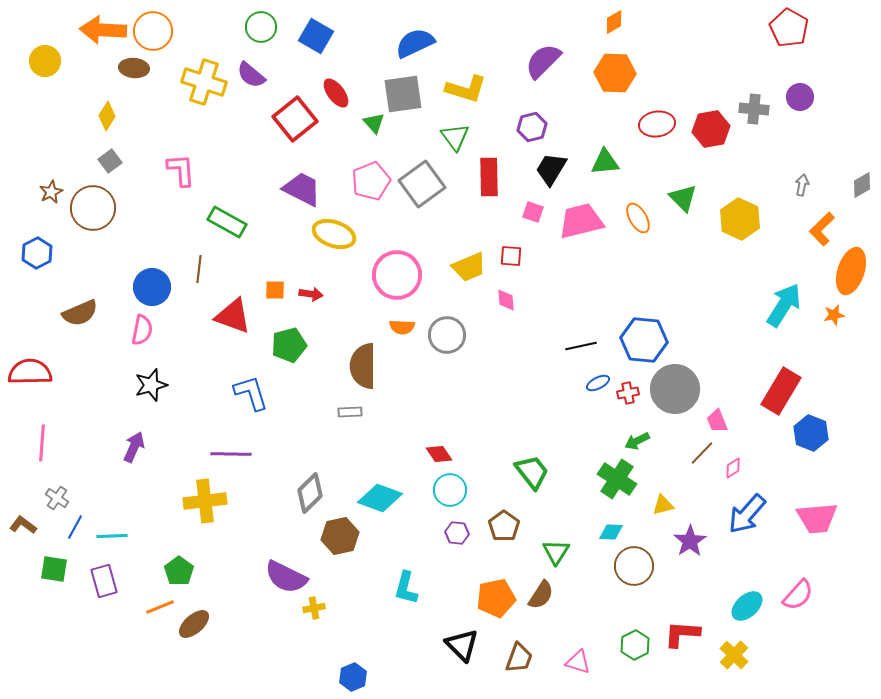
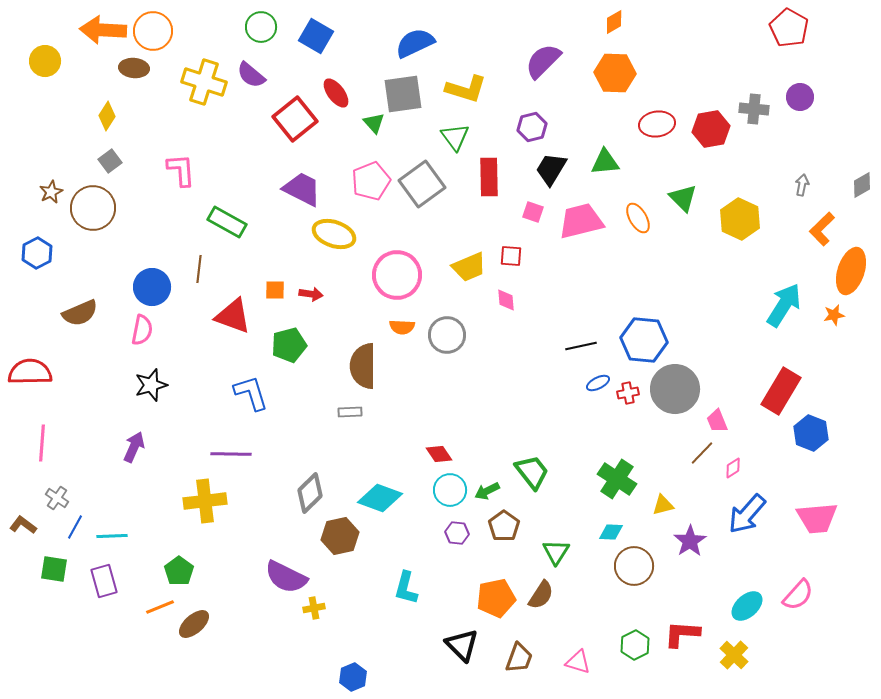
green arrow at (637, 441): moved 150 px left, 50 px down
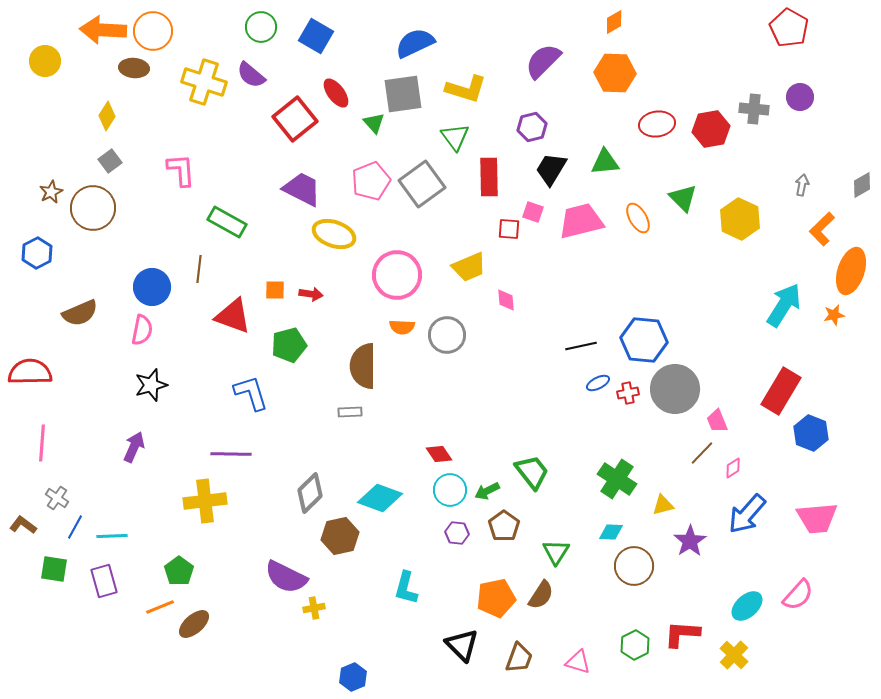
red square at (511, 256): moved 2 px left, 27 px up
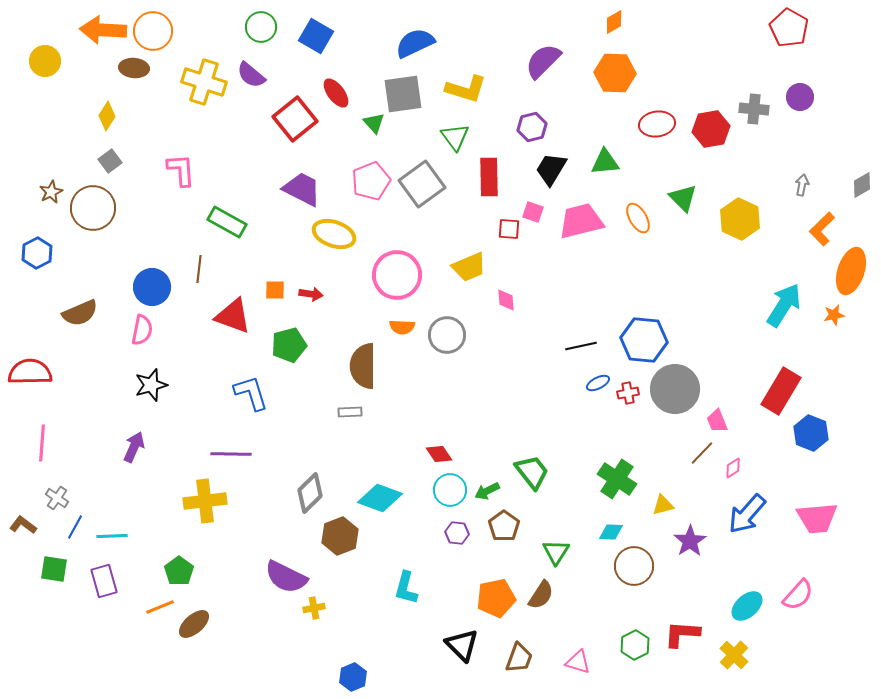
brown hexagon at (340, 536): rotated 9 degrees counterclockwise
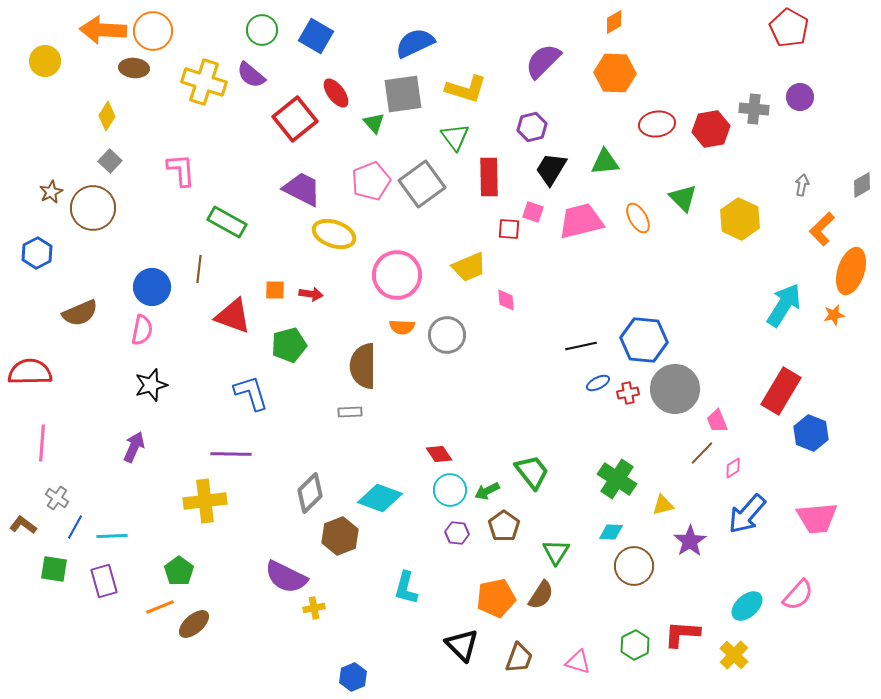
green circle at (261, 27): moved 1 px right, 3 px down
gray square at (110, 161): rotated 10 degrees counterclockwise
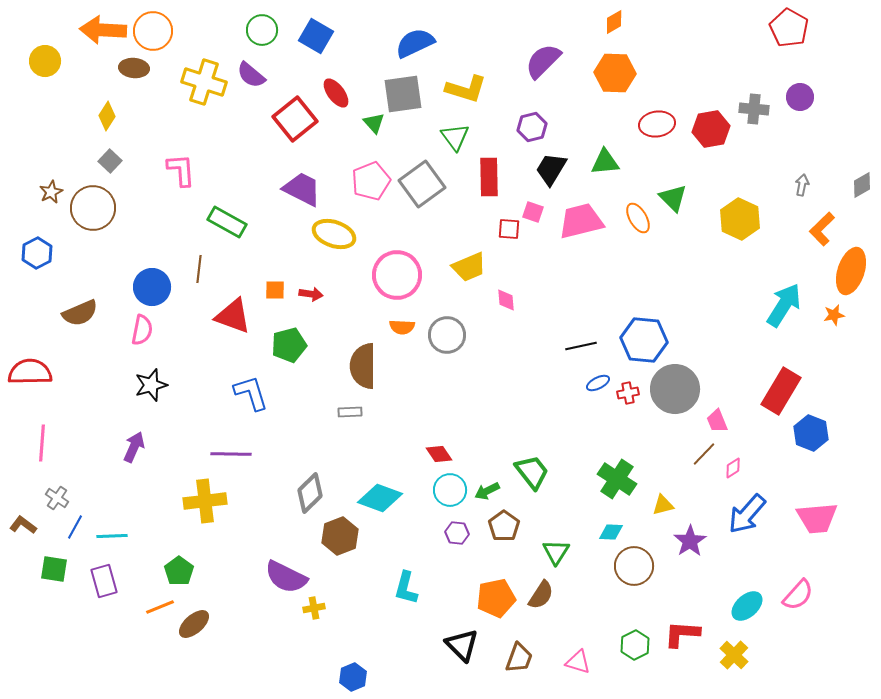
green triangle at (683, 198): moved 10 px left
brown line at (702, 453): moved 2 px right, 1 px down
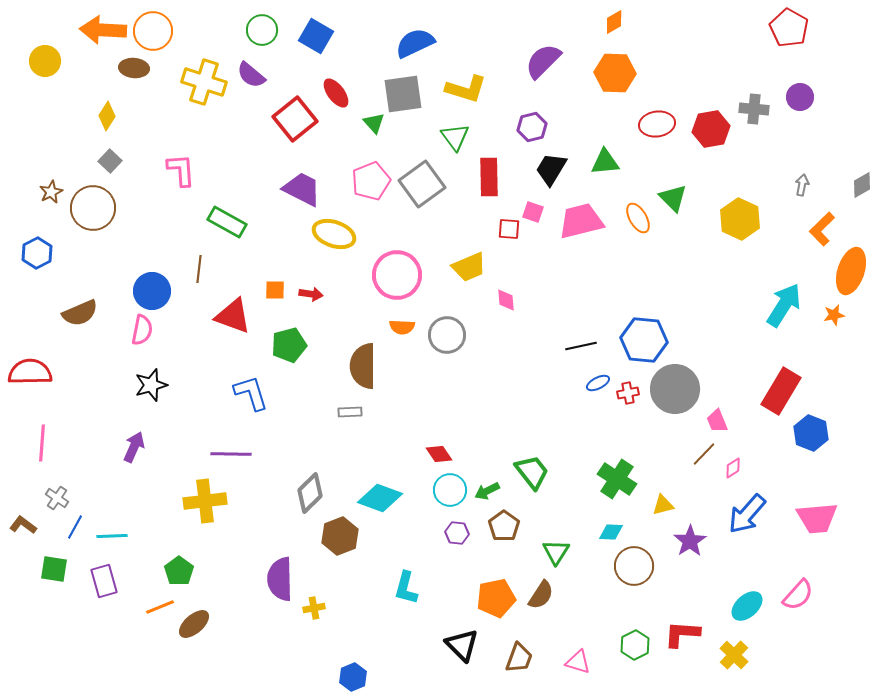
blue circle at (152, 287): moved 4 px down
purple semicircle at (286, 577): moved 6 px left, 2 px down; rotated 63 degrees clockwise
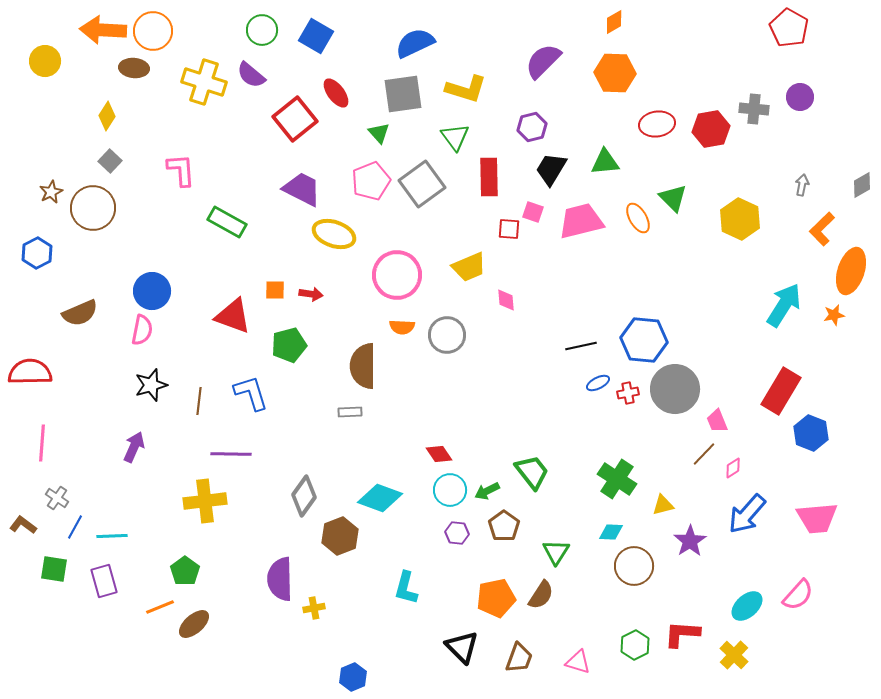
green triangle at (374, 123): moved 5 px right, 10 px down
brown line at (199, 269): moved 132 px down
gray diamond at (310, 493): moved 6 px left, 3 px down; rotated 9 degrees counterclockwise
green pentagon at (179, 571): moved 6 px right
black triangle at (462, 645): moved 2 px down
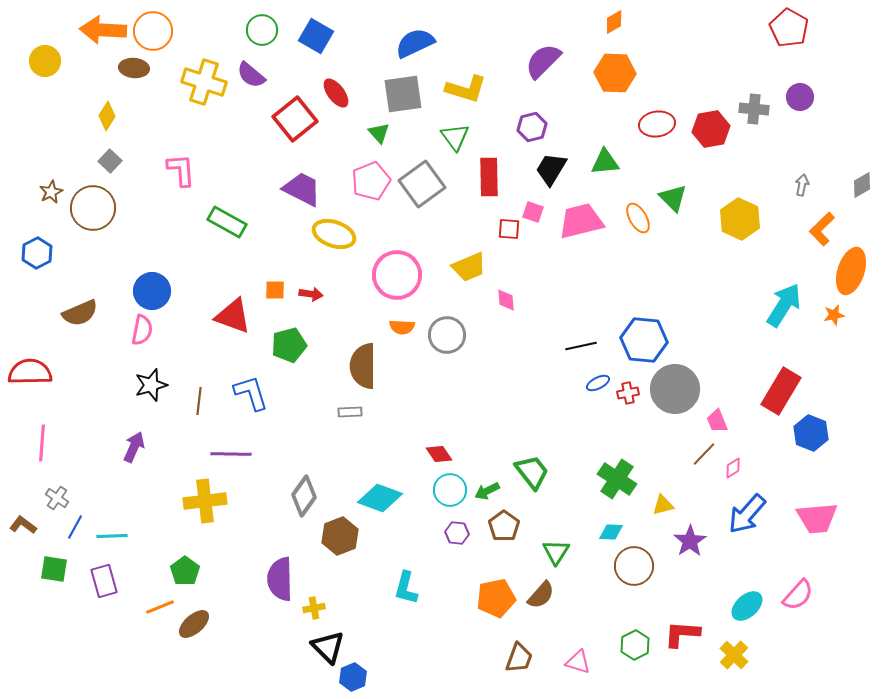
brown semicircle at (541, 595): rotated 8 degrees clockwise
black triangle at (462, 647): moved 134 px left
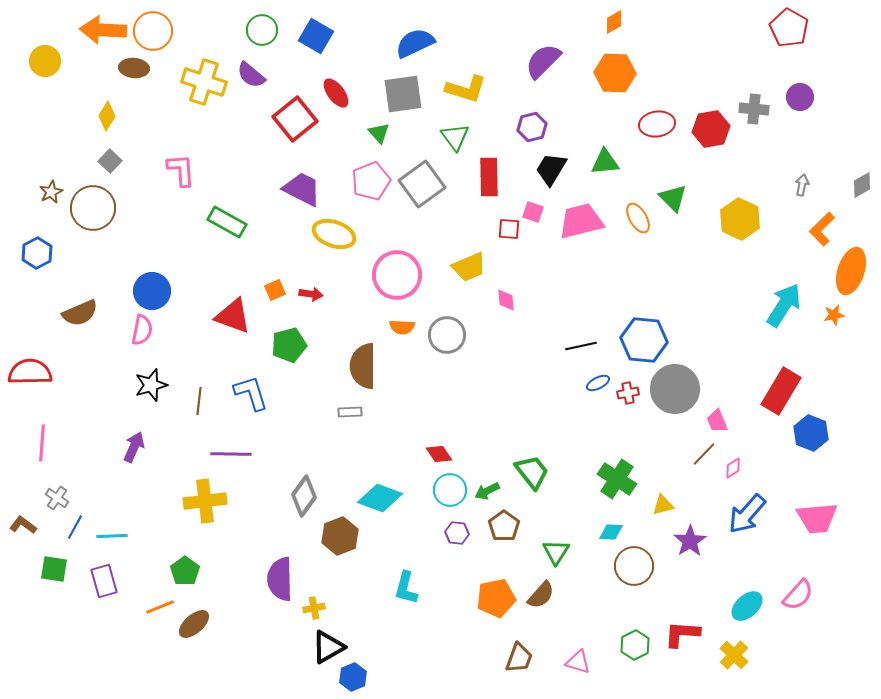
orange square at (275, 290): rotated 25 degrees counterclockwise
black triangle at (328, 647): rotated 45 degrees clockwise
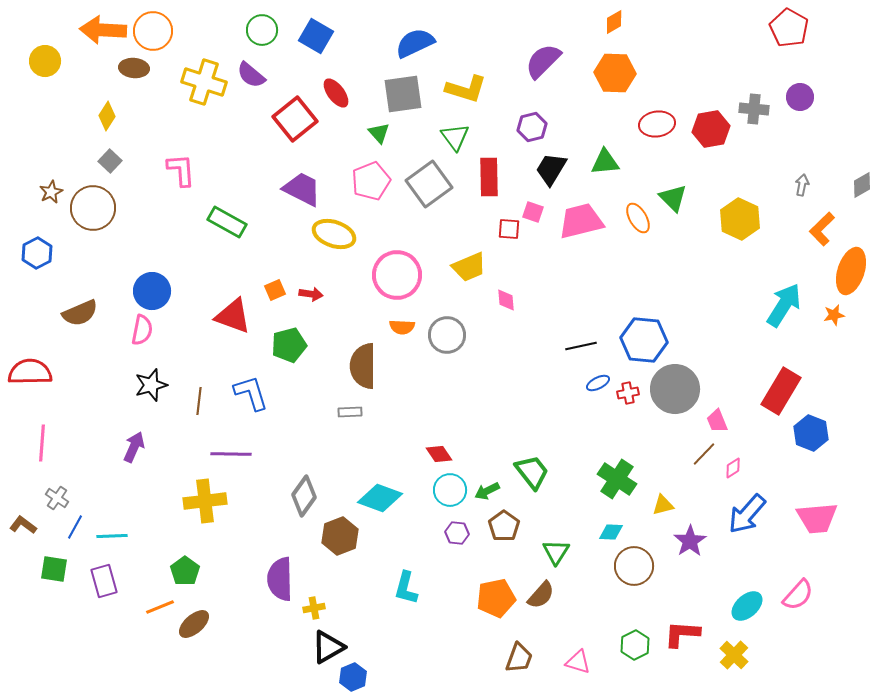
gray square at (422, 184): moved 7 px right
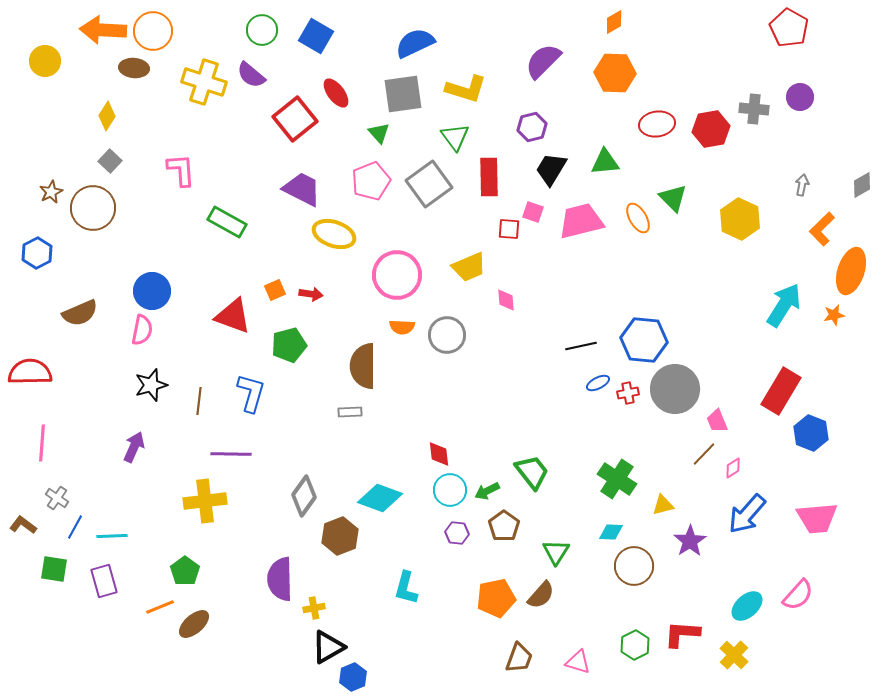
blue L-shape at (251, 393): rotated 33 degrees clockwise
red diamond at (439, 454): rotated 28 degrees clockwise
